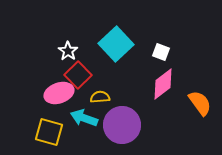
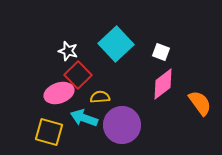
white star: rotated 18 degrees counterclockwise
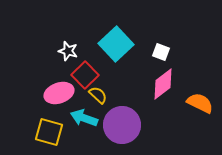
red square: moved 7 px right
yellow semicircle: moved 2 px left, 2 px up; rotated 48 degrees clockwise
orange semicircle: rotated 28 degrees counterclockwise
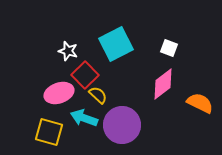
cyan square: rotated 16 degrees clockwise
white square: moved 8 px right, 4 px up
